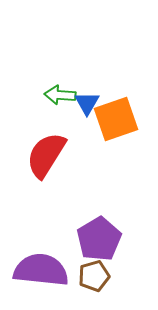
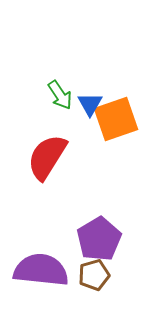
green arrow: rotated 128 degrees counterclockwise
blue triangle: moved 3 px right, 1 px down
red semicircle: moved 1 px right, 2 px down
brown pentagon: moved 1 px up
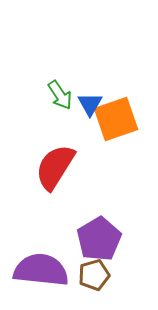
red semicircle: moved 8 px right, 10 px down
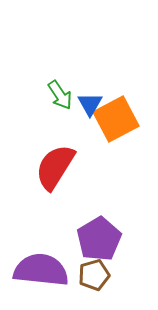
orange square: rotated 9 degrees counterclockwise
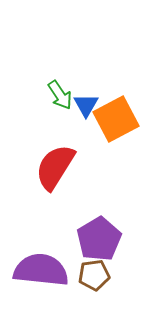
blue triangle: moved 4 px left, 1 px down
brown pentagon: rotated 8 degrees clockwise
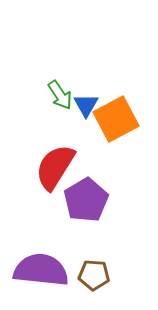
purple pentagon: moved 13 px left, 39 px up
brown pentagon: rotated 12 degrees clockwise
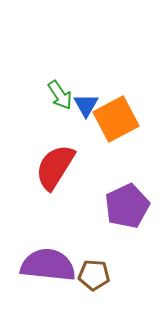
purple pentagon: moved 41 px right, 6 px down; rotated 6 degrees clockwise
purple semicircle: moved 7 px right, 5 px up
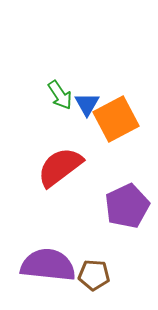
blue triangle: moved 1 px right, 1 px up
red semicircle: moved 5 px right; rotated 21 degrees clockwise
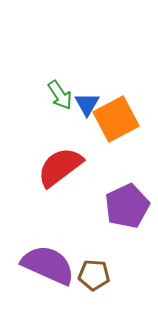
purple semicircle: rotated 18 degrees clockwise
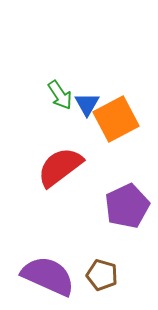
purple semicircle: moved 11 px down
brown pentagon: moved 8 px right; rotated 12 degrees clockwise
